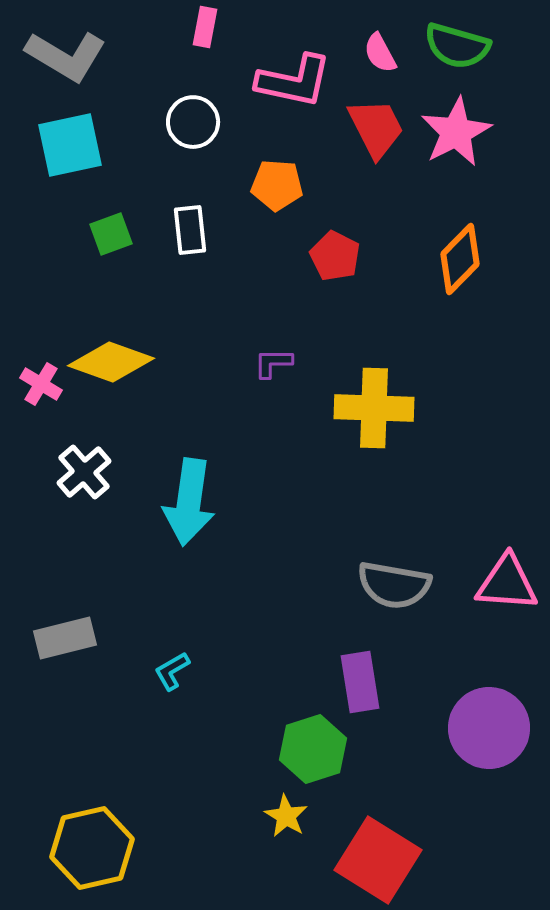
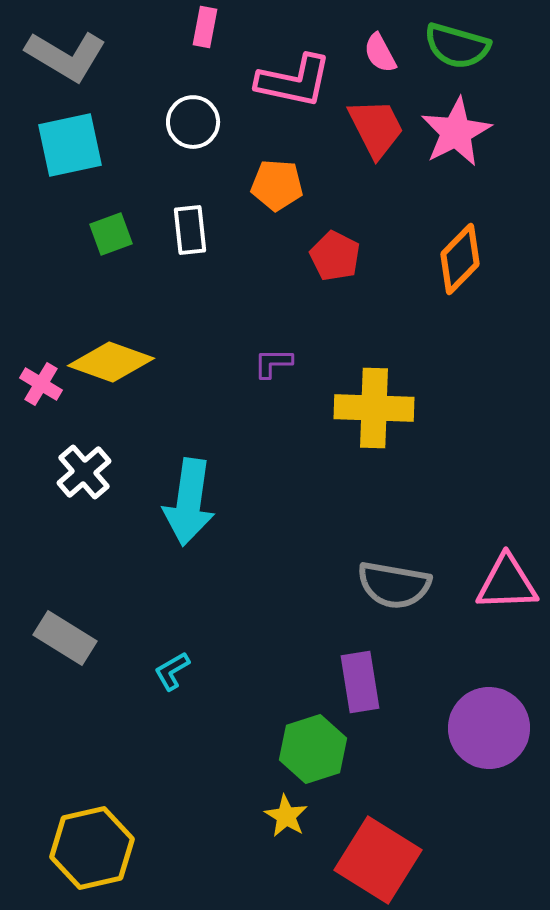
pink triangle: rotated 6 degrees counterclockwise
gray rectangle: rotated 46 degrees clockwise
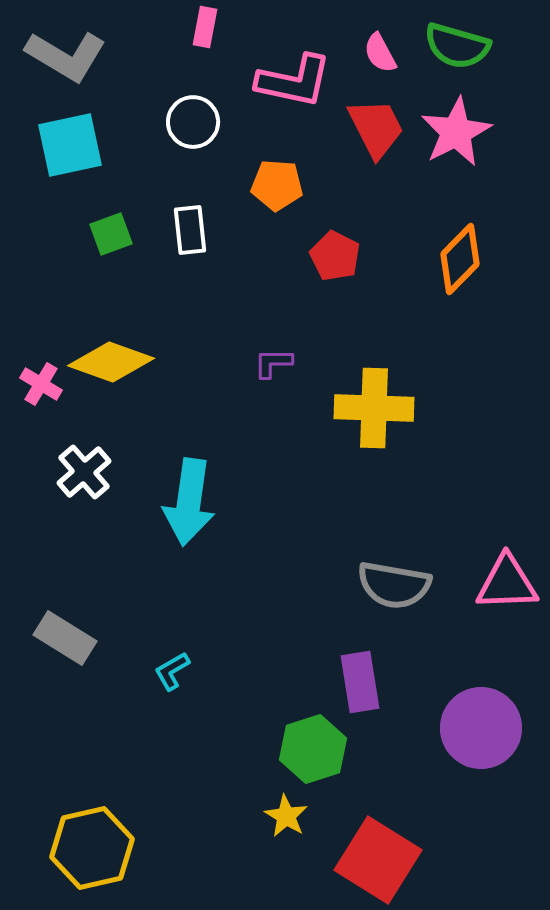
purple circle: moved 8 px left
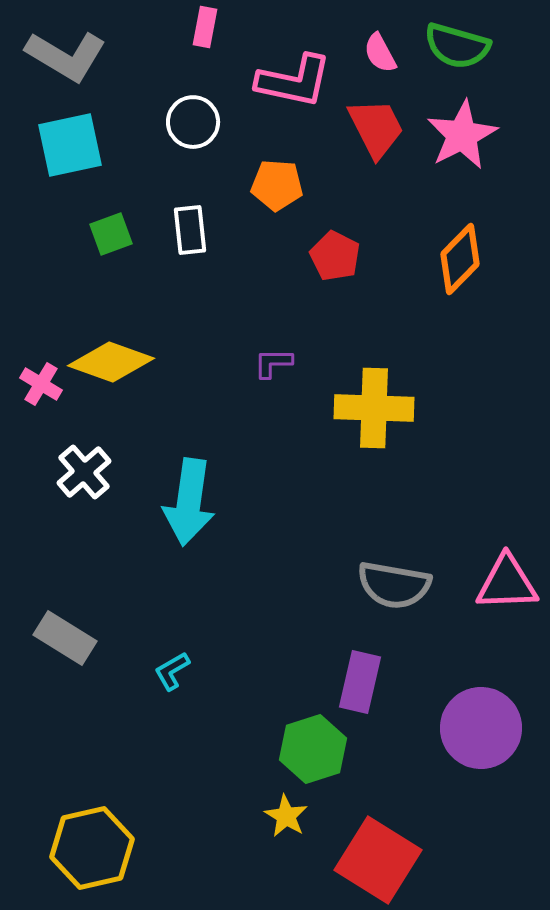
pink star: moved 6 px right, 3 px down
purple rectangle: rotated 22 degrees clockwise
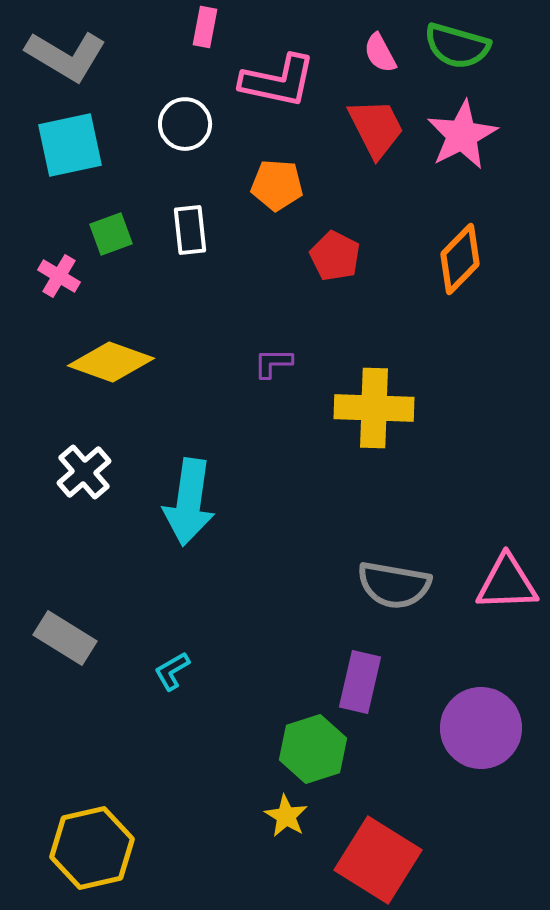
pink L-shape: moved 16 px left
white circle: moved 8 px left, 2 px down
pink cross: moved 18 px right, 108 px up
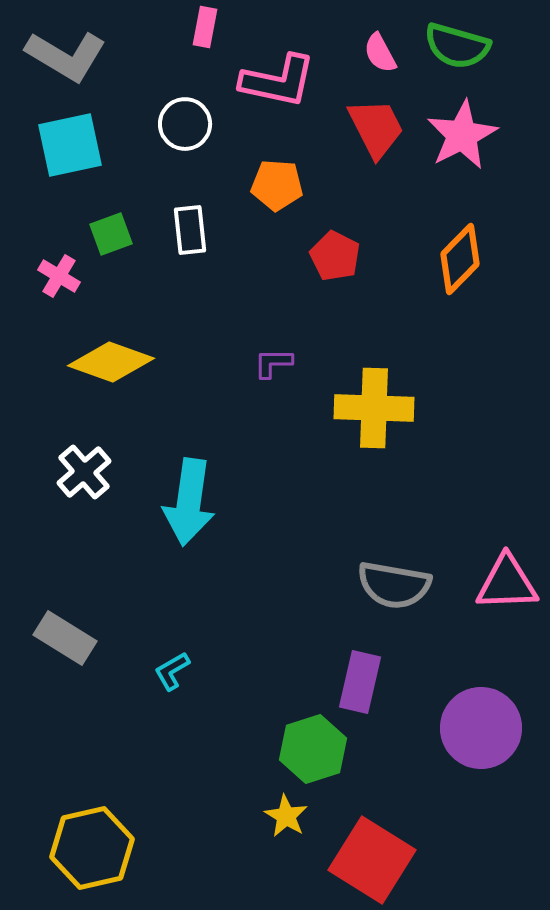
red square: moved 6 px left
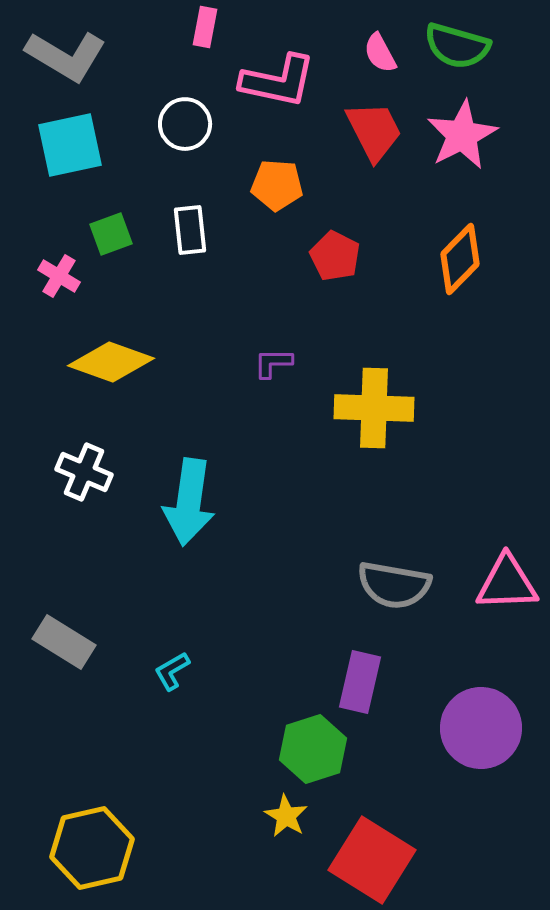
red trapezoid: moved 2 px left, 3 px down
white cross: rotated 26 degrees counterclockwise
gray rectangle: moved 1 px left, 4 px down
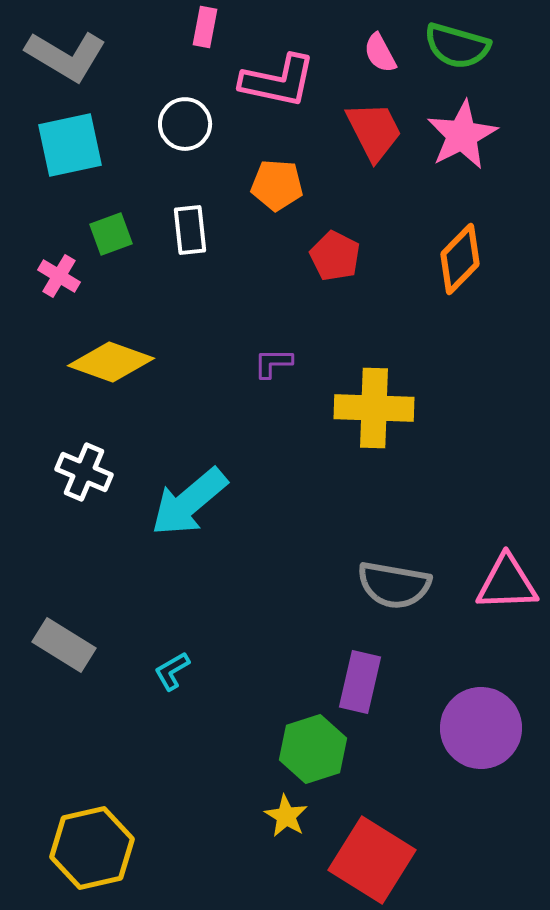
cyan arrow: rotated 42 degrees clockwise
gray rectangle: moved 3 px down
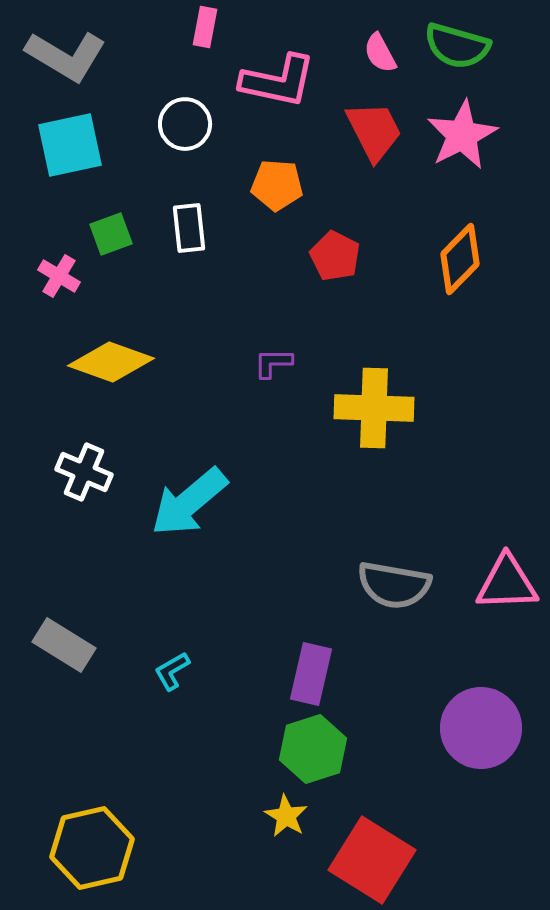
white rectangle: moved 1 px left, 2 px up
purple rectangle: moved 49 px left, 8 px up
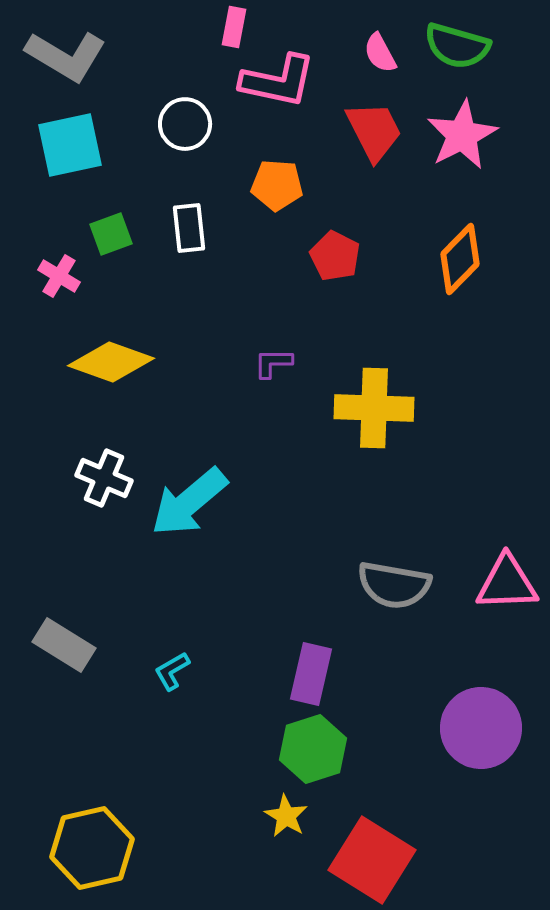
pink rectangle: moved 29 px right
white cross: moved 20 px right, 6 px down
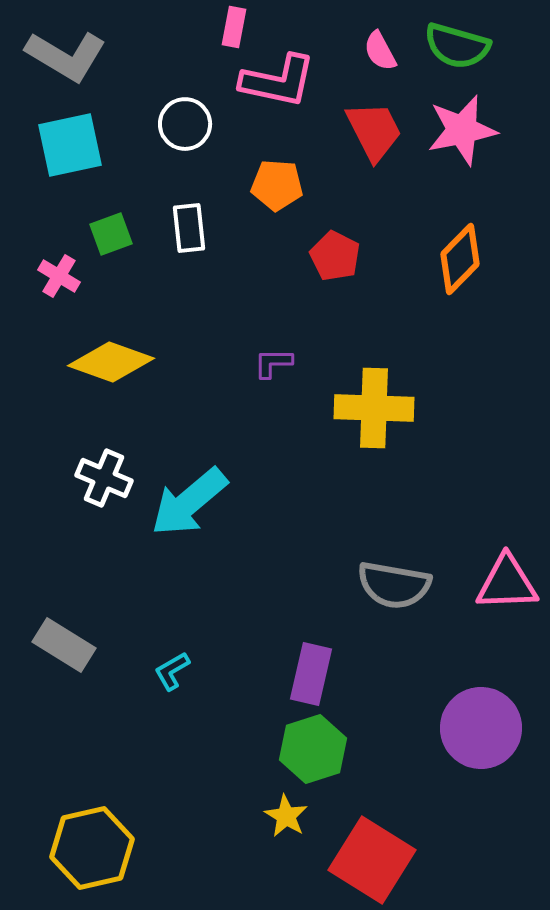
pink semicircle: moved 2 px up
pink star: moved 5 px up; rotated 16 degrees clockwise
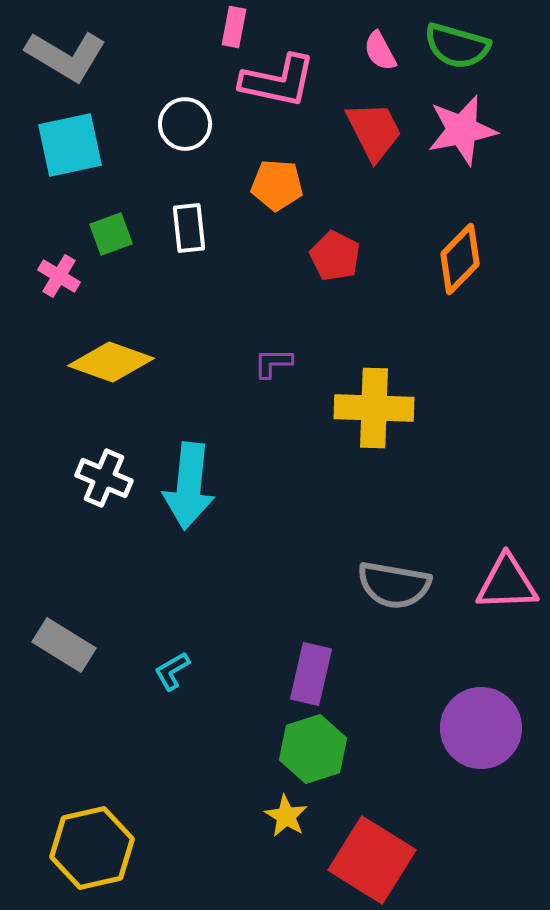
cyan arrow: moved 16 px up; rotated 44 degrees counterclockwise
